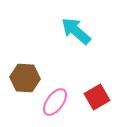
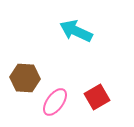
cyan arrow: rotated 16 degrees counterclockwise
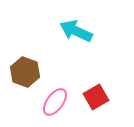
brown hexagon: moved 6 px up; rotated 16 degrees clockwise
red square: moved 1 px left
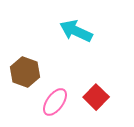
red square: rotated 15 degrees counterclockwise
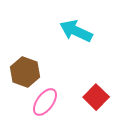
pink ellipse: moved 10 px left
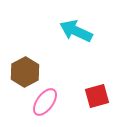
brown hexagon: rotated 12 degrees clockwise
red square: moved 1 px right, 1 px up; rotated 30 degrees clockwise
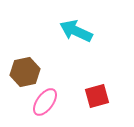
brown hexagon: rotated 16 degrees clockwise
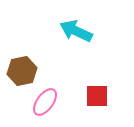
brown hexagon: moved 3 px left, 1 px up
red square: rotated 15 degrees clockwise
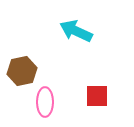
pink ellipse: rotated 36 degrees counterclockwise
